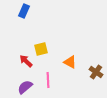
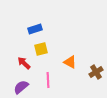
blue rectangle: moved 11 px right, 18 px down; rotated 48 degrees clockwise
red arrow: moved 2 px left, 2 px down
brown cross: rotated 24 degrees clockwise
purple semicircle: moved 4 px left
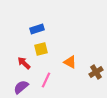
blue rectangle: moved 2 px right
pink line: moved 2 px left; rotated 28 degrees clockwise
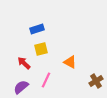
brown cross: moved 9 px down
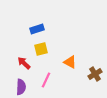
brown cross: moved 1 px left, 7 px up
purple semicircle: rotated 133 degrees clockwise
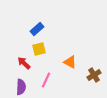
blue rectangle: rotated 24 degrees counterclockwise
yellow square: moved 2 px left
brown cross: moved 1 px left, 1 px down
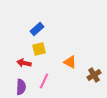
red arrow: rotated 32 degrees counterclockwise
pink line: moved 2 px left, 1 px down
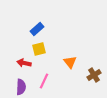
orange triangle: rotated 24 degrees clockwise
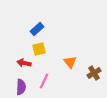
brown cross: moved 2 px up
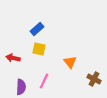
yellow square: rotated 24 degrees clockwise
red arrow: moved 11 px left, 5 px up
brown cross: moved 6 px down; rotated 32 degrees counterclockwise
